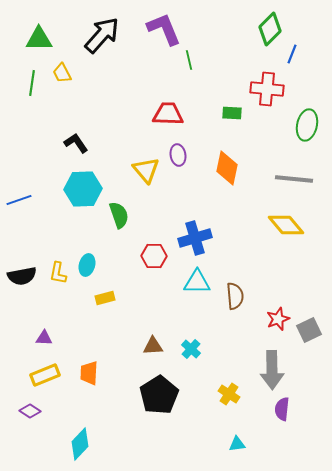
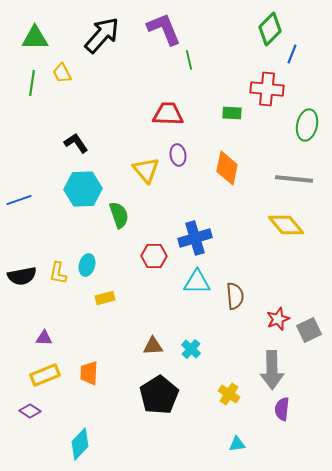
green triangle at (39, 39): moved 4 px left, 1 px up
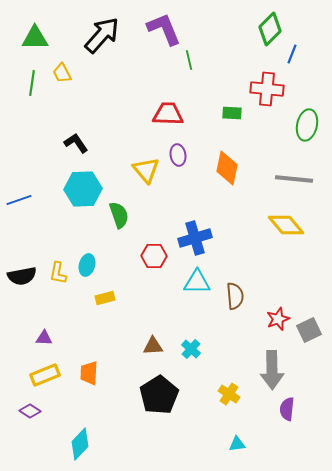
purple semicircle at (282, 409): moved 5 px right
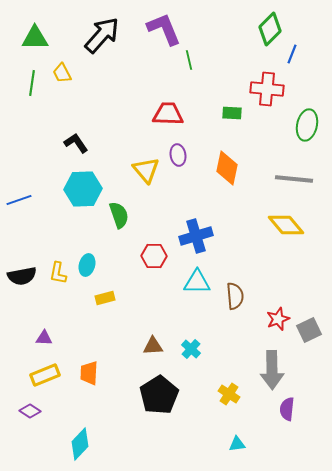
blue cross at (195, 238): moved 1 px right, 2 px up
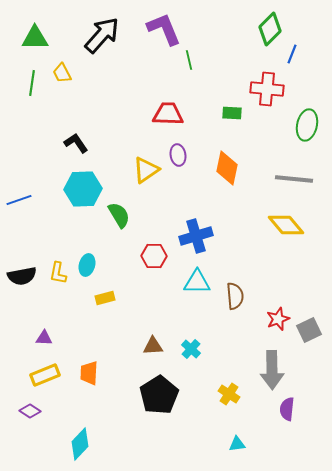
yellow triangle at (146, 170): rotated 36 degrees clockwise
green semicircle at (119, 215): rotated 12 degrees counterclockwise
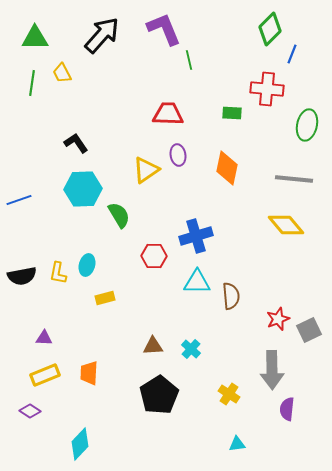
brown semicircle at (235, 296): moved 4 px left
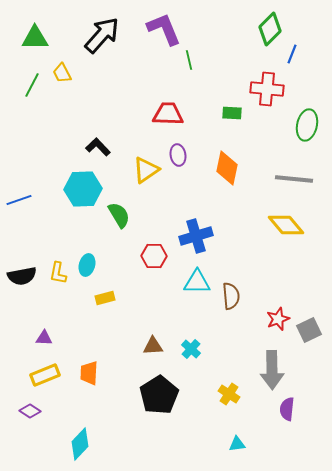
green line at (32, 83): moved 2 px down; rotated 20 degrees clockwise
black L-shape at (76, 143): moved 22 px right, 4 px down; rotated 10 degrees counterclockwise
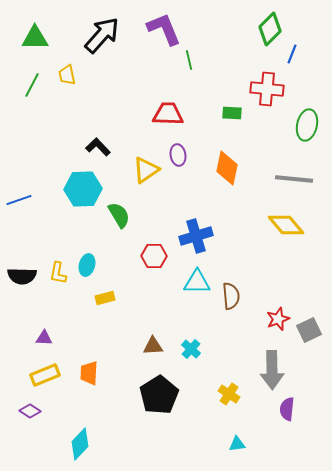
yellow trapezoid at (62, 73): moved 5 px right, 2 px down; rotated 15 degrees clockwise
black semicircle at (22, 276): rotated 12 degrees clockwise
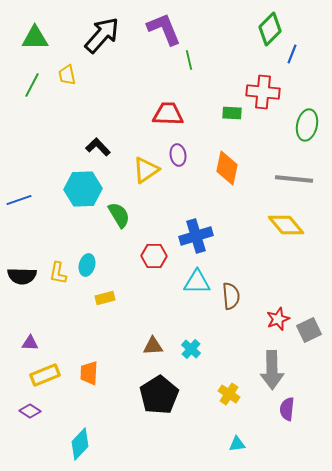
red cross at (267, 89): moved 4 px left, 3 px down
purple triangle at (44, 338): moved 14 px left, 5 px down
